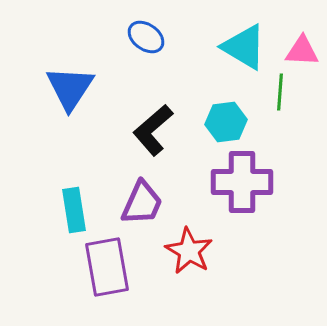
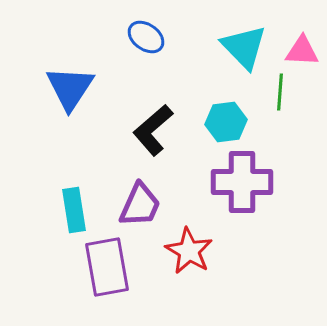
cyan triangle: rotated 15 degrees clockwise
purple trapezoid: moved 2 px left, 2 px down
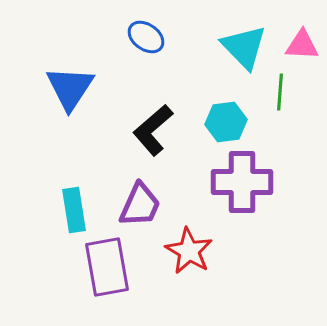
pink triangle: moved 6 px up
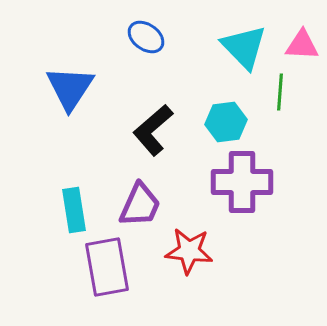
red star: rotated 24 degrees counterclockwise
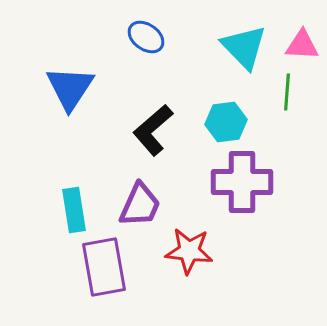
green line: moved 7 px right
purple rectangle: moved 3 px left
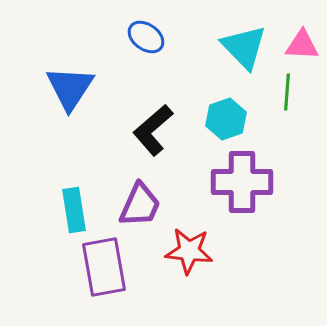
cyan hexagon: moved 3 px up; rotated 12 degrees counterclockwise
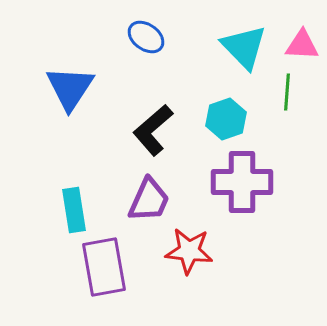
purple trapezoid: moved 9 px right, 5 px up
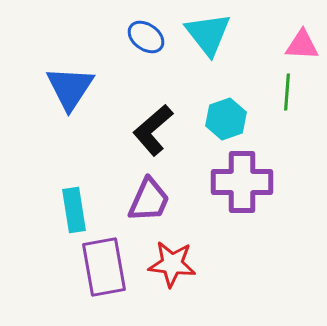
cyan triangle: moved 36 px left, 13 px up; rotated 6 degrees clockwise
red star: moved 17 px left, 13 px down
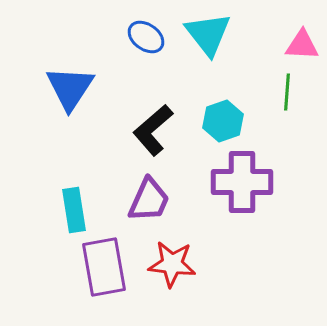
cyan hexagon: moved 3 px left, 2 px down
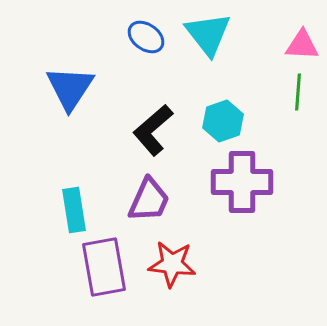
green line: moved 11 px right
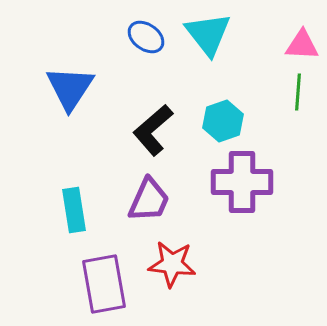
purple rectangle: moved 17 px down
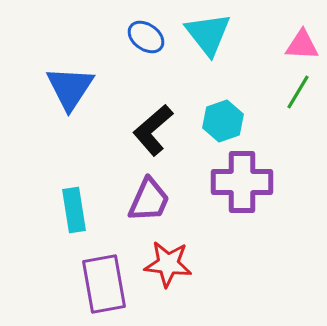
green line: rotated 27 degrees clockwise
red star: moved 4 px left
